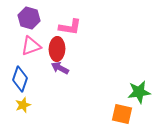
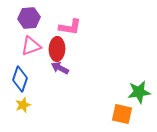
purple hexagon: rotated 20 degrees counterclockwise
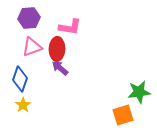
pink triangle: moved 1 px right, 1 px down
purple arrow: rotated 12 degrees clockwise
yellow star: rotated 14 degrees counterclockwise
orange square: moved 1 px right, 1 px down; rotated 30 degrees counterclockwise
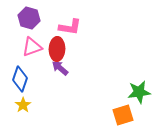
purple hexagon: rotated 20 degrees clockwise
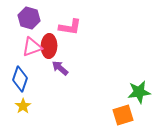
red ellipse: moved 8 px left, 3 px up
yellow star: moved 1 px down
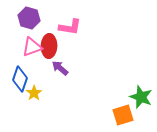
green star: moved 2 px right, 5 px down; rotated 30 degrees clockwise
yellow star: moved 11 px right, 13 px up
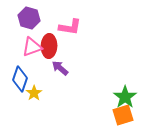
green star: moved 16 px left; rotated 15 degrees clockwise
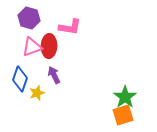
purple arrow: moved 6 px left, 7 px down; rotated 24 degrees clockwise
yellow star: moved 3 px right; rotated 14 degrees clockwise
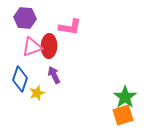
purple hexagon: moved 4 px left; rotated 10 degrees counterclockwise
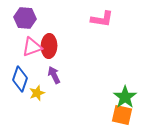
pink L-shape: moved 32 px right, 8 px up
orange square: moved 1 px left; rotated 30 degrees clockwise
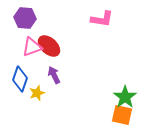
red ellipse: rotated 50 degrees counterclockwise
